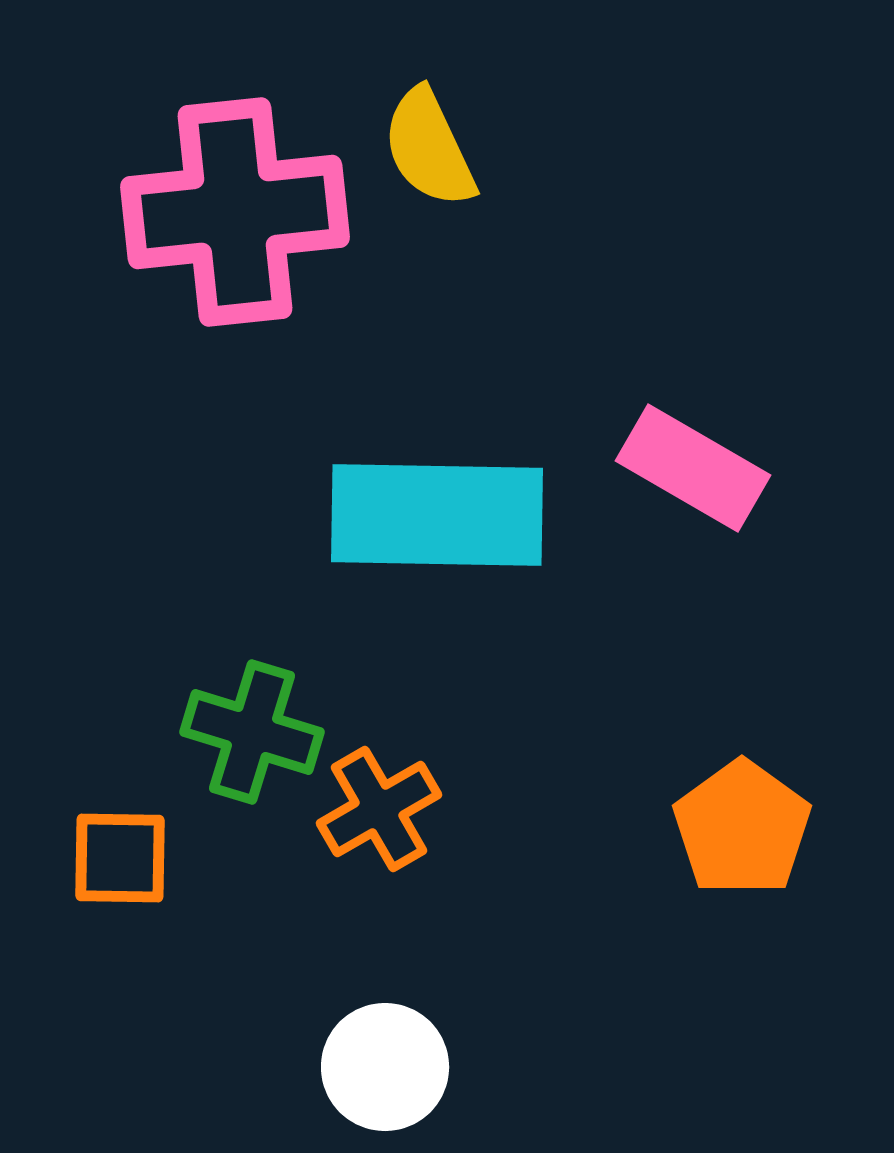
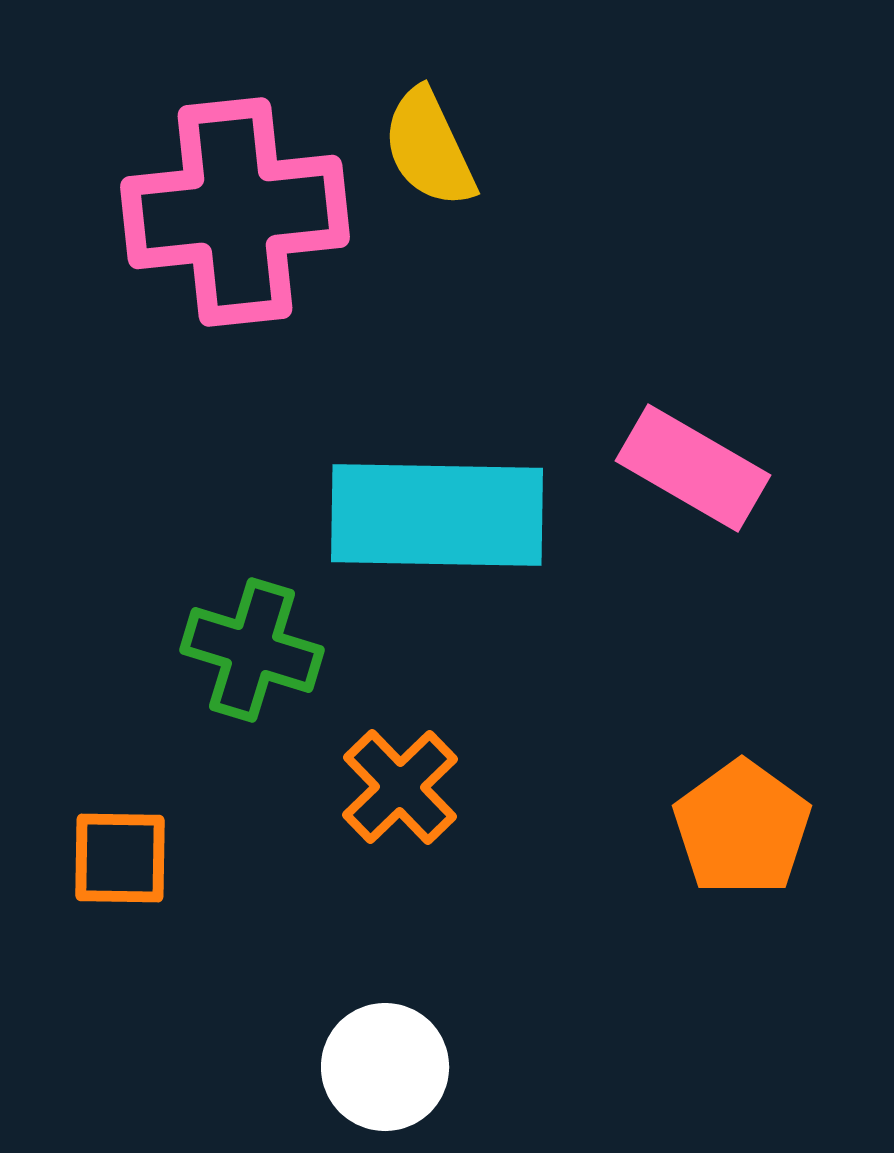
green cross: moved 82 px up
orange cross: moved 21 px right, 22 px up; rotated 14 degrees counterclockwise
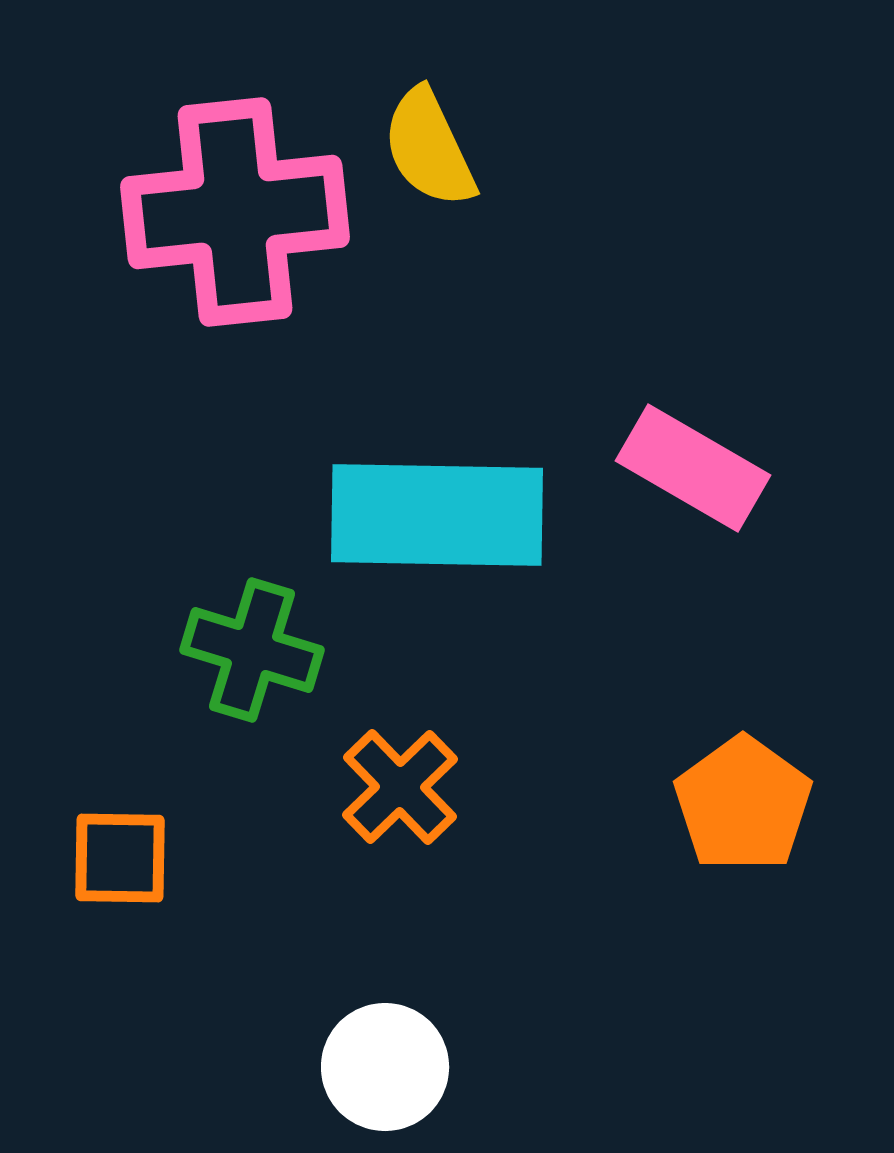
orange pentagon: moved 1 px right, 24 px up
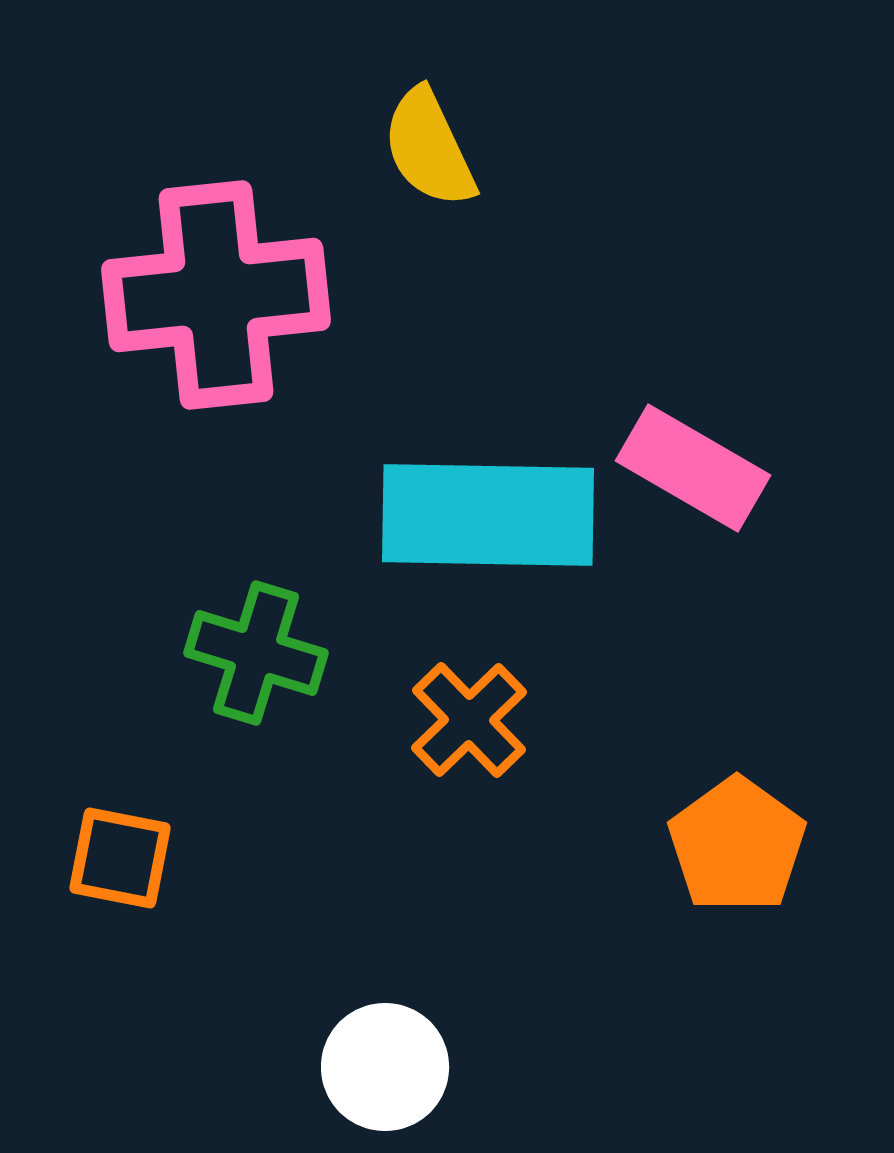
pink cross: moved 19 px left, 83 px down
cyan rectangle: moved 51 px right
green cross: moved 4 px right, 3 px down
orange cross: moved 69 px right, 67 px up
orange pentagon: moved 6 px left, 41 px down
orange square: rotated 10 degrees clockwise
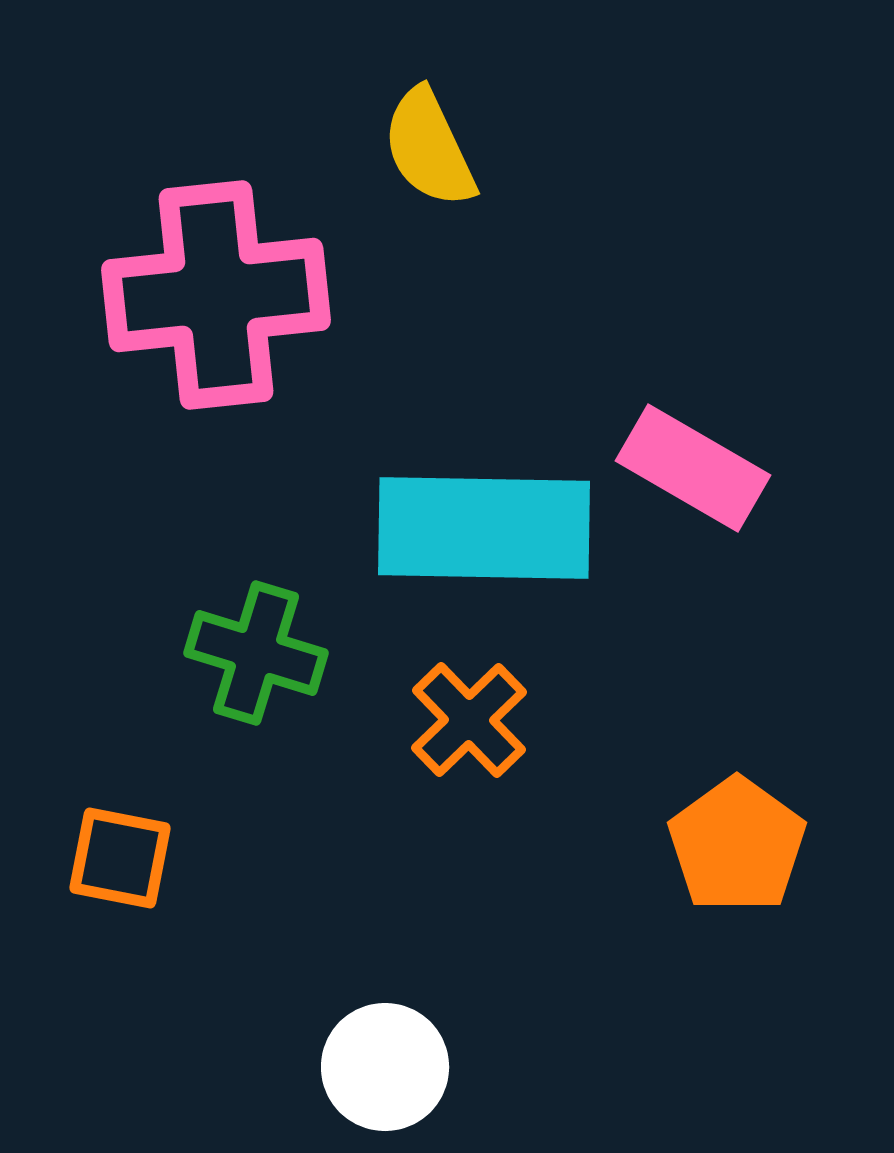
cyan rectangle: moved 4 px left, 13 px down
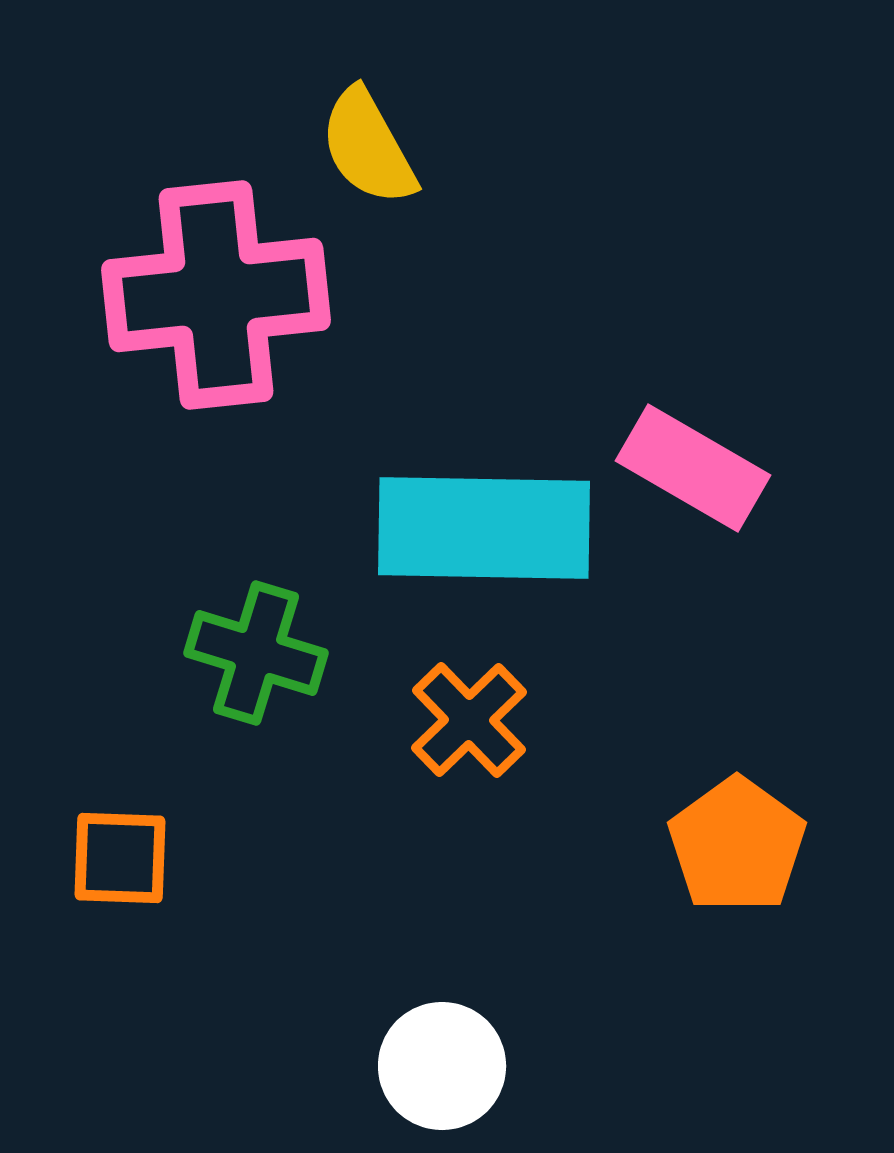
yellow semicircle: moved 61 px left, 1 px up; rotated 4 degrees counterclockwise
orange square: rotated 9 degrees counterclockwise
white circle: moved 57 px right, 1 px up
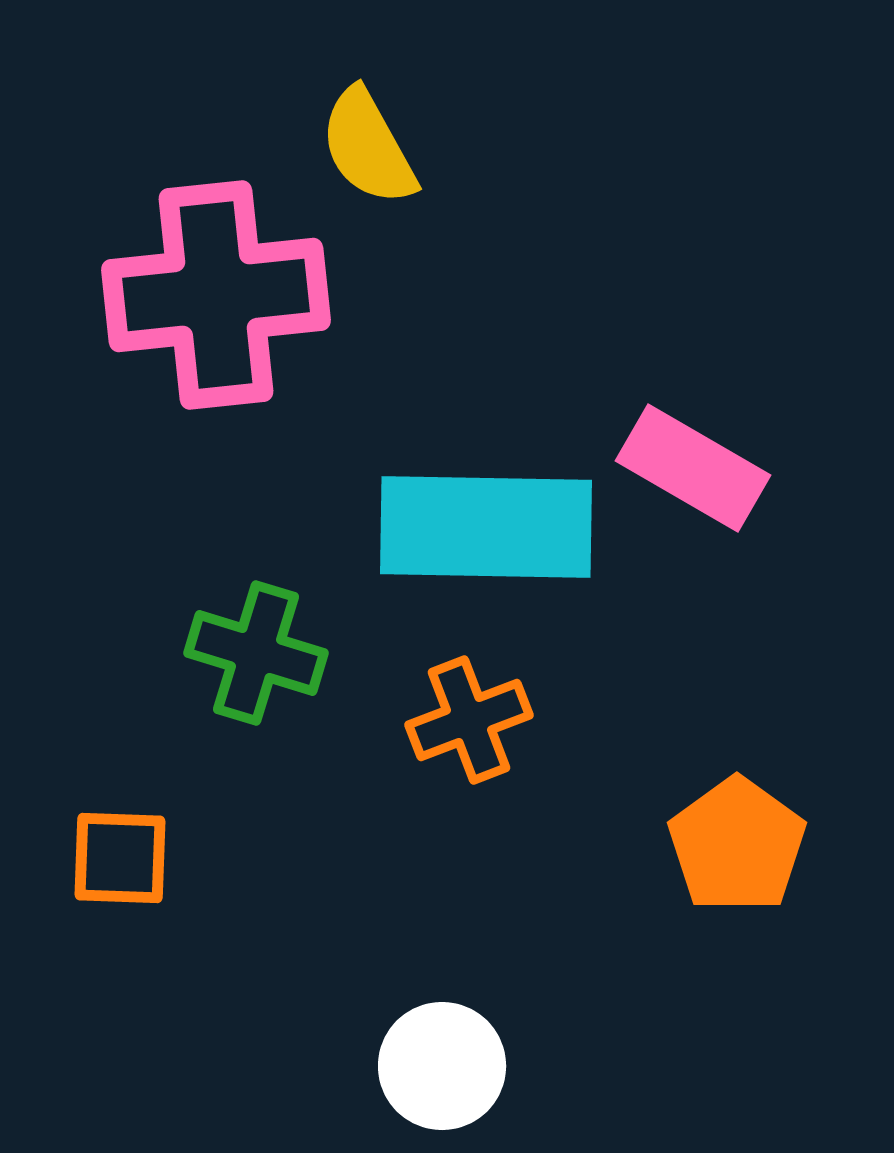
cyan rectangle: moved 2 px right, 1 px up
orange cross: rotated 23 degrees clockwise
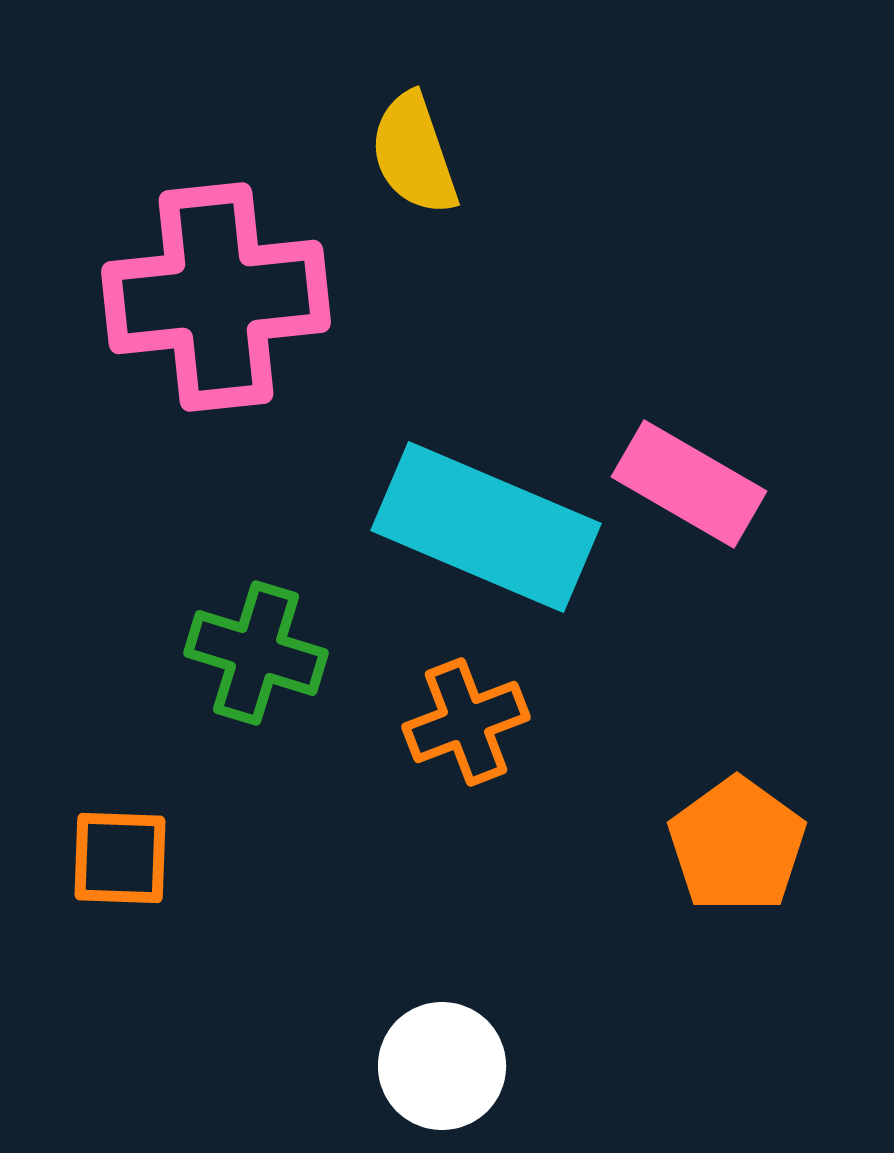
yellow semicircle: moved 46 px right, 7 px down; rotated 10 degrees clockwise
pink cross: moved 2 px down
pink rectangle: moved 4 px left, 16 px down
cyan rectangle: rotated 22 degrees clockwise
orange cross: moved 3 px left, 2 px down
